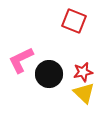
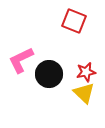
red star: moved 3 px right
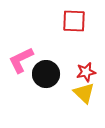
red square: rotated 20 degrees counterclockwise
black circle: moved 3 px left
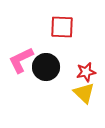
red square: moved 12 px left, 6 px down
black circle: moved 7 px up
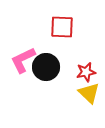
pink L-shape: moved 2 px right
yellow triangle: moved 5 px right
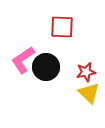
pink L-shape: rotated 8 degrees counterclockwise
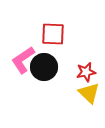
red square: moved 9 px left, 7 px down
black circle: moved 2 px left
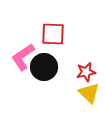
pink L-shape: moved 3 px up
